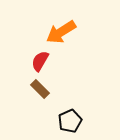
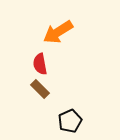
orange arrow: moved 3 px left
red semicircle: moved 3 px down; rotated 40 degrees counterclockwise
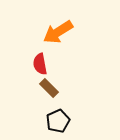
brown rectangle: moved 9 px right, 1 px up
black pentagon: moved 12 px left
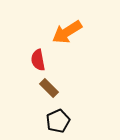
orange arrow: moved 9 px right
red semicircle: moved 2 px left, 4 px up
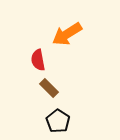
orange arrow: moved 2 px down
black pentagon: rotated 15 degrees counterclockwise
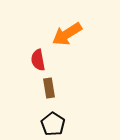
brown rectangle: rotated 36 degrees clockwise
black pentagon: moved 5 px left, 3 px down
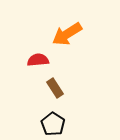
red semicircle: rotated 95 degrees clockwise
brown rectangle: moved 6 px right; rotated 24 degrees counterclockwise
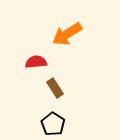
red semicircle: moved 2 px left, 2 px down
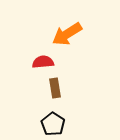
red semicircle: moved 7 px right
brown rectangle: rotated 24 degrees clockwise
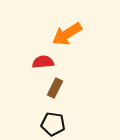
brown rectangle: rotated 36 degrees clockwise
black pentagon: rotated 25 degrees counterclockwise
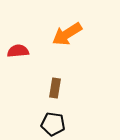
red semicircle: moved 25 px left, 11 px up
brown rectangle: rotated 18 degrees counterclockwise
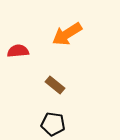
brown rectangle: moved 3 px up; rotated 60 degrees counterclockwise
